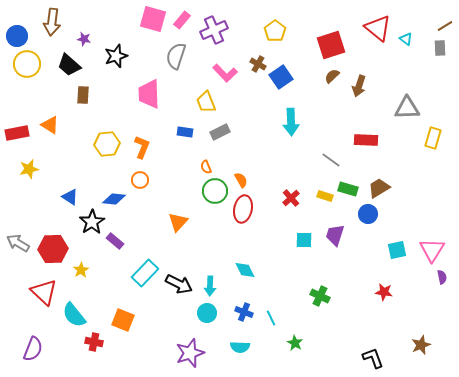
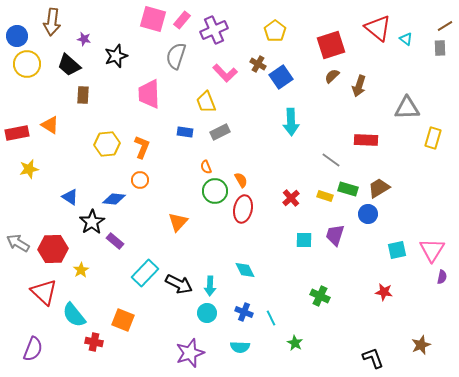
purple semicircle at (442, 277): rotated 24 degrees clockwise
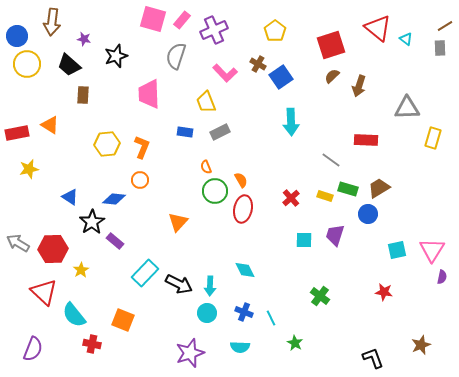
green cross at (320, 296): rotated 12 degrees clockwise
red cross at (94, 342): moved 2 px left, 2 px down
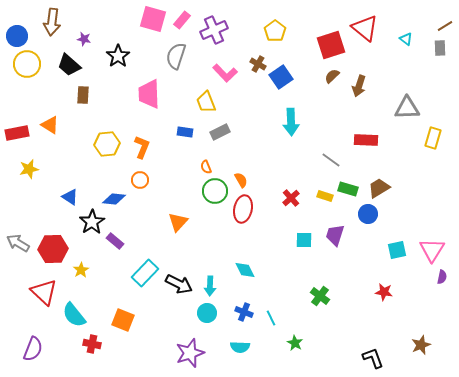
red triangle at (378, 28): moved 13 px left
black star at (116, 56): moved 2 px right; rotated 15 degrees counterclockwise
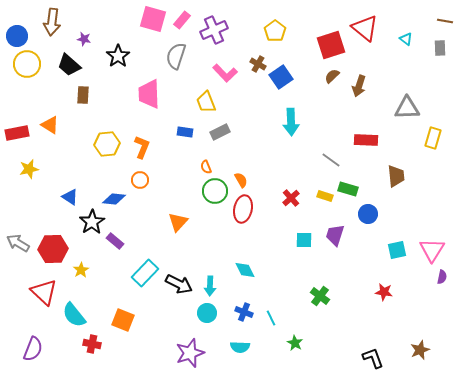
brown line at (445, 26): moved 5 px up; rotated 42 degrees clockwise
brown trapezoid at (379, 188): moved 17 px right, 12 px up; rotated 115 degrees clockwise
brown star at (421, 345): moved 1 px left, 5 px down
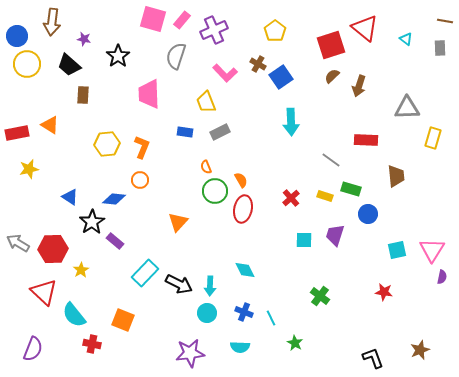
green rectangle at (348, 189): moved 3 px right
purple star at (190, 353): rotated 12 degrees clockwise
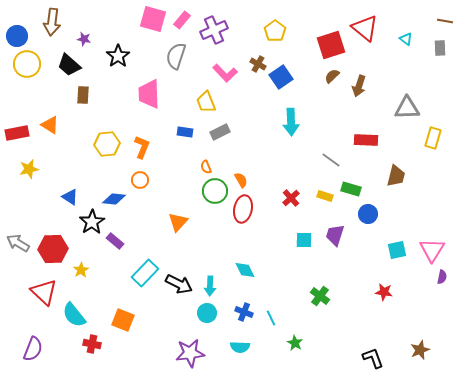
brown trapezoid at (396, 176): rotated 20 degrees clockwise
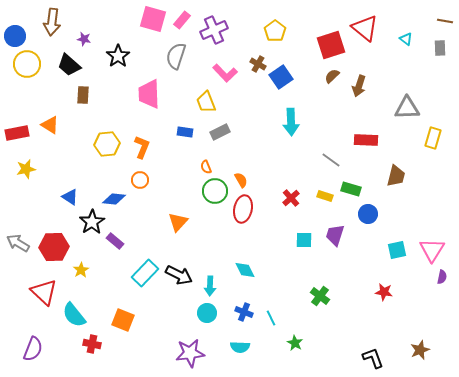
blue circle at (17, 36): moved 2 px left
yellow star at (29, 169): moved 3 px left
red hexagon at (53, 249): moved 1 px right, 2 px up
black arrow at (179, 284): moved 9 px up
